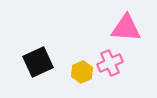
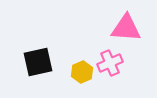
black square: rotated 12 degrees clockwise
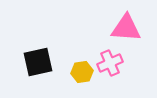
yellow hexagon: rotated 15 degrees clockwise
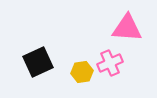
pink triangle: moved 1 px right
black square: rotated 12 degrees counterclockwise
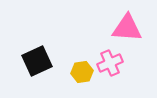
black square: moved 1 px left, 1 px up
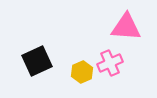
pink triangle: moved 1 px left, 1 px up
yellow hexagon: rotated 15 degrees counterclockwise
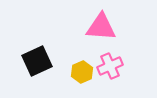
pink triangle: moved 25 px left
pink cross: moved 3 px down
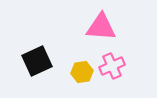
pink cross: moved 2 px right
yellow hexagon: rotated 15 degrees clockwise
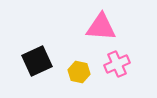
pink cross: moved 5 px right, 2 px up
yellow hexagon: moved 3 px left; rotated 20 degrees clockwise
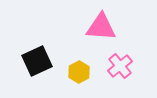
pink cross: moved 3 px right, 2 px down; rotated 15 degrees counterclockwise
yellow hexagon: rotated 20 degrees clockwise
